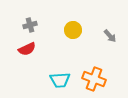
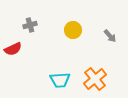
red semicircle: moved 14 px left
orange cross: moved 1 px right; rotated 30 degrees clockwise
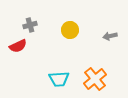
yellow circle: moved 3 px left
gray arrow: rotated 120 degrees clockwise
red semicircle: moved 5 px right, 3 px up
cyan trapezoid: moved 1 px left, 1 px up
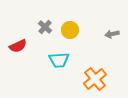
gray cross: moved 15 px right, 2 px down; rotated 32 degrees counterclockwise
gray arrow: moved 2 px right, 2 px up
cyan trapezoid: moved 19 px up
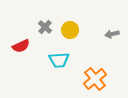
red semicircle: moved 3 px right
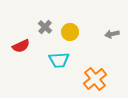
yellow circle: moved 2 px down
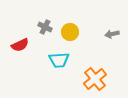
gray cross: rotated 16 degrees counterclockwise
red semicircle: moved 1 px left, 1 px up
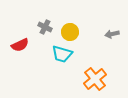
cyan trapezoid: moved 3 px right, 6 px up; rotated 20 degrees clockwise
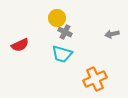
gray cross: moved 20 px right, 5 px down
yellow circle: moved 13 px left, 14 px up
orange cross: rotated 15 degrees clockwise
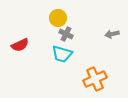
yellow circle: moved 1 px right
gray cross: moved 1 px right, 2 px down
